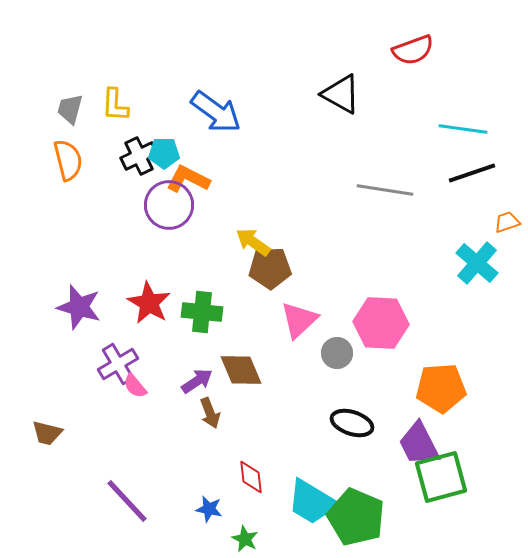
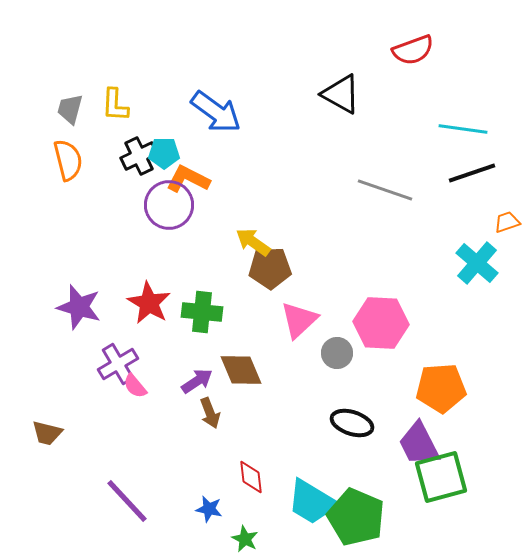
gray line: rotated 10 degrees clockwise
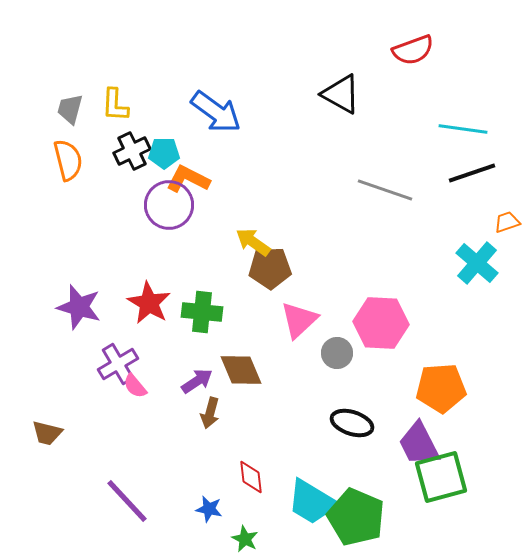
black cross: moved 7 px left, 5 px up
brown arrow: rotated 36 degrees clockwise
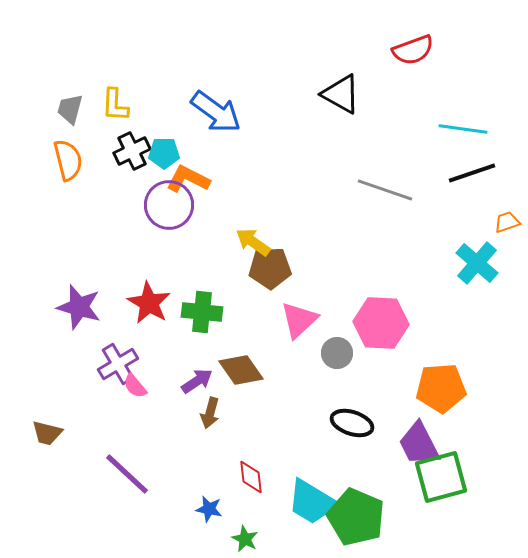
brown diamond: rotated 12 degrees counterclockwise
purple line: moved 27 px up; rotated 4 degrees counterclockwise
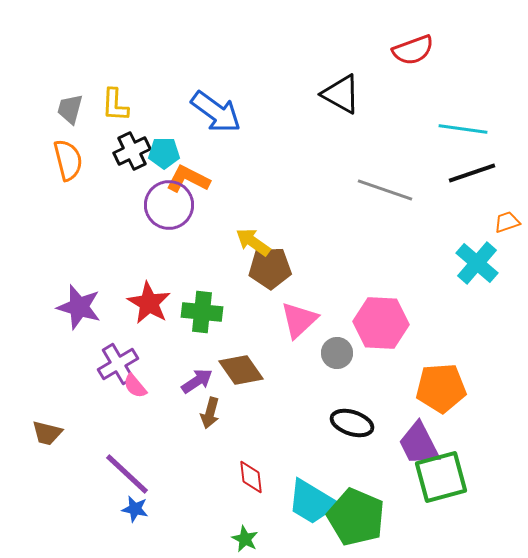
blue star: moved 74 px left
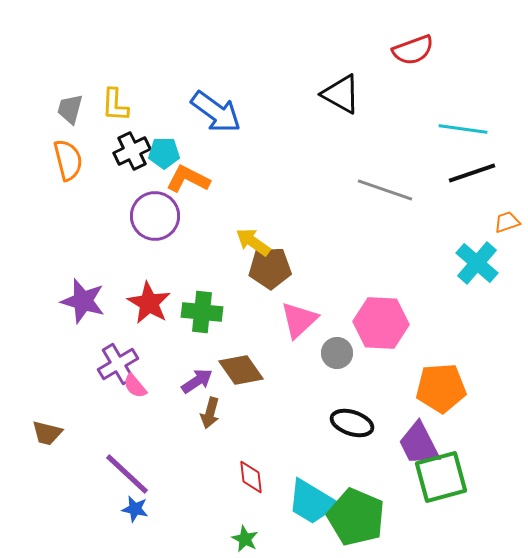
purple circle: moved 14 px left, 11 px down
purple star: moved 4 px right, 6 px up
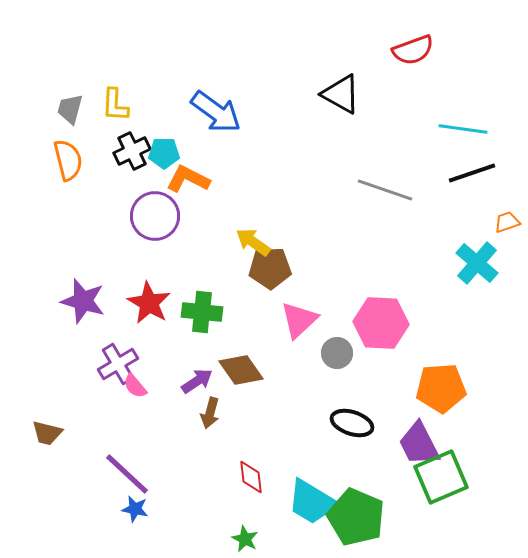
green square: rotated 8 degrees counterclockwise
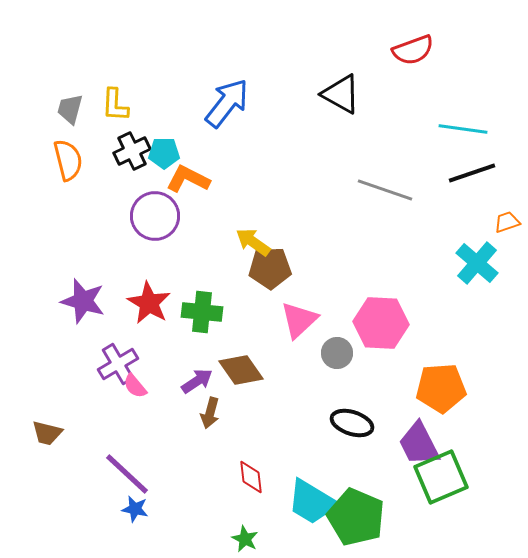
blue arrow: moved 11 px right, 9 px up; rotated 88 degrees counterclockwise
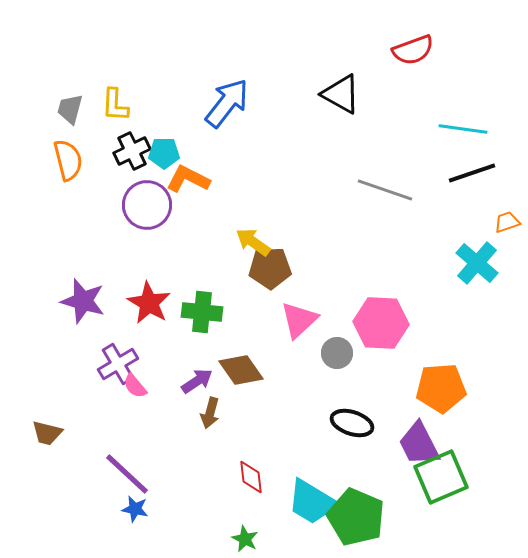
purple circle: moved 8 px left, 11 px up
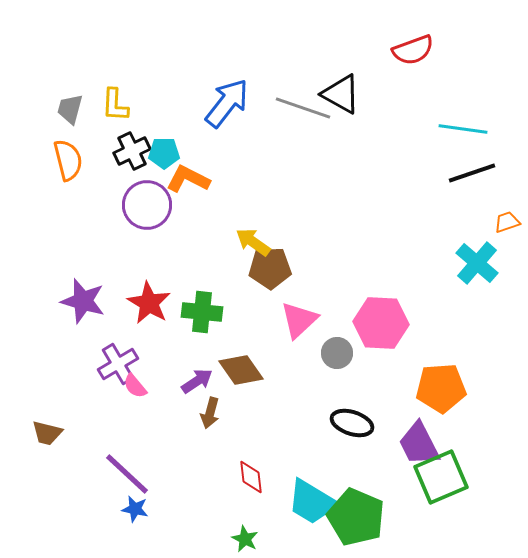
gray line: moved 82 px left, 82 px up
